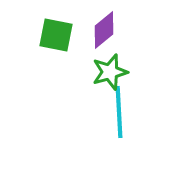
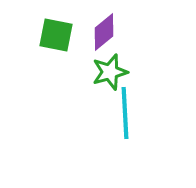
purple diamond: moved 2 px down
cyan line: moved 6 px right, 1 px down
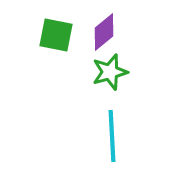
cyan line: moved 13 px left, 23 px down
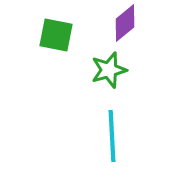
purple diamond: moved 21 px right, 9 px up
green star: moved 1 px left, 2 px up
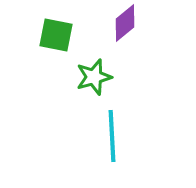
green star: moved 15 px left, 7 px down
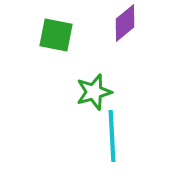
green star: moved 15 px down
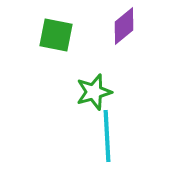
purple diamond: moved 1 px left, 3 px down
cyan line: moved 5 px left
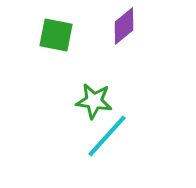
green star: moved 9 px down; rotated 24 degrees clockwise
cyan line: rotated 45 degrees clockwise
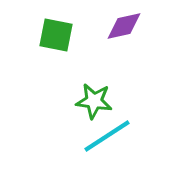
purple diamond: rotated 27 degrees clockwise
cyan line: rotated 15 degrees clockwise
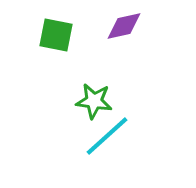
cyan line: rotated 9 degrees counterclockwise
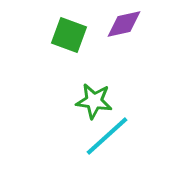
purple diamond: moved 2 px up
green square: moved 13 px right; rotated 9 degrees clockwise
